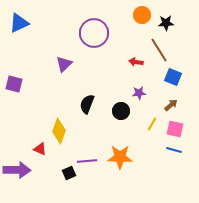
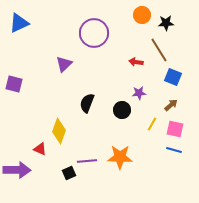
black semicircle: moved 1 px up
black circle: moved 1 px right, 1 px up
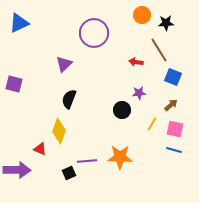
black semicircle: moved 18 px left, 4 px up
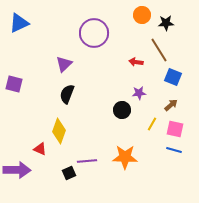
black semicircle: moved 2 px left, 5 px up
orange star: moved 5 px right
